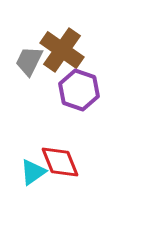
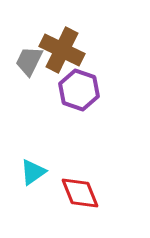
brown cross: rotated 9 degrees counterclockwise
red diamond: moved 20 px right, 31 px down
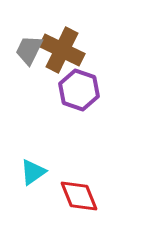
gray trapezoid: moved 11 px up
red diamond: moved 1 px left, 3 px down
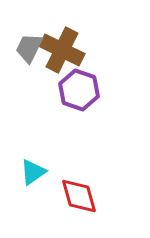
gray trapezoid: moved 2 px up
red diamond: rotated 6 degrees clockwise
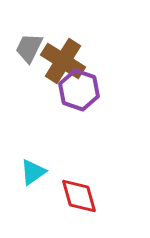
brown cross: moved 1 px right, 11 px down; rotated 6 degrees clockwise
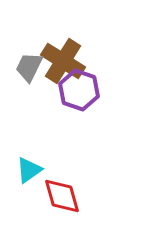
gray trapezoid: moved 19 px down
cyan triangle: moved 4 px left, 2 px up
red diamond: moved 17 px left
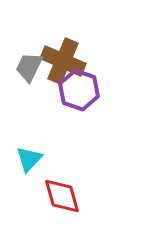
brown cross: rotated 9 degrees counterclockwise
cyan triangle: moved 11 px up; rotated 12 degrees counterclockwise
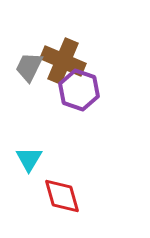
cyan triangle: rotated 12 degrees counterclockwise
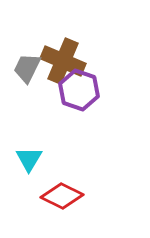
gray trapezoid: moved 2 px left, 1 px down
red diamond: rotated 48 degrees counterclockwise
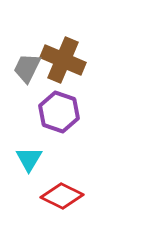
brown cross: moved 1 px up
purple hexagon: moved 20 px left, 22 px down
